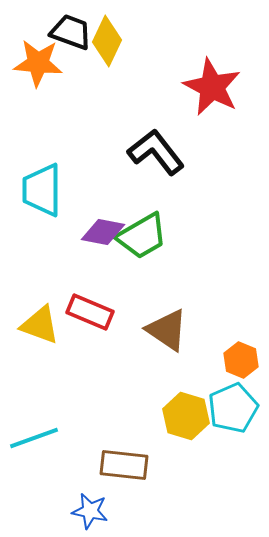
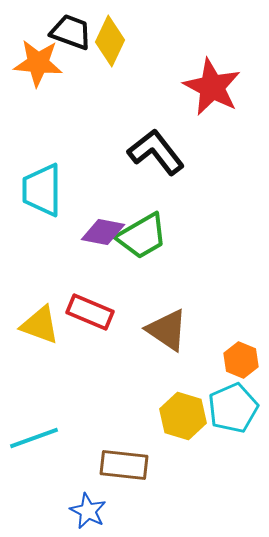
yellow diamond: moved 3 px right
yellow hexagon: moved 3 px left
blue star: moved 2 px left; rotated 15 degrees clockwise
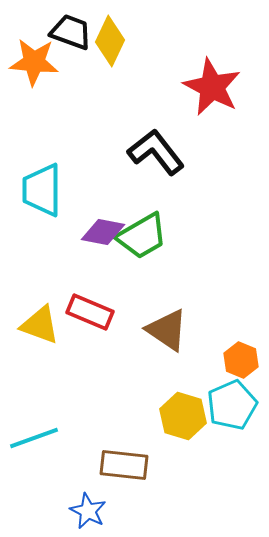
orange star: moved 4 px left, 1 px up
cyan pentagon: moved 1 px left, 3 px up
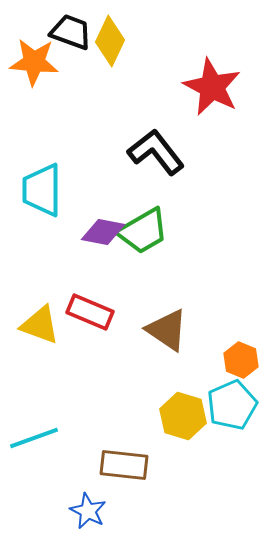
green trapezoid: moved 1 px right, 5 px up
